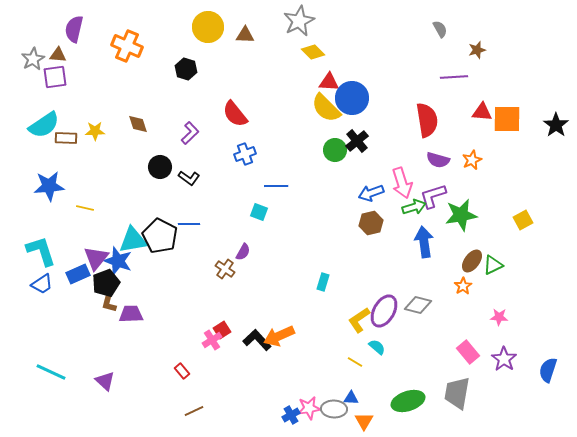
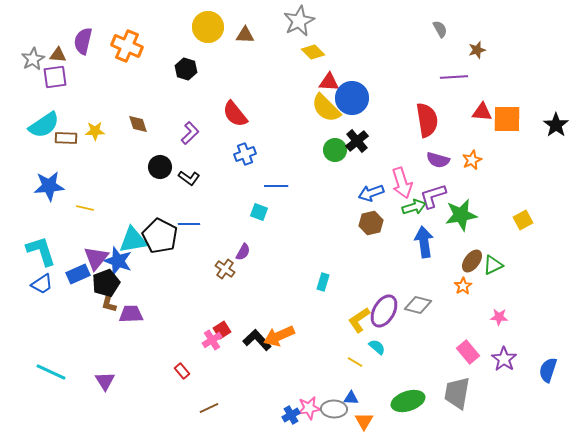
purple semicircle at (74, 29): moved 9 px right, 12 px down
purple triangle at (105, 381): rotated 15 degrees clockwise
brown line at (194, 411): moved 15 px right, 3 px up
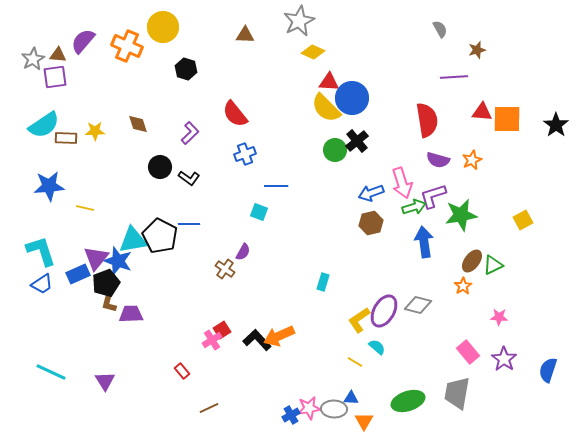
yellow circle at (208, 27): moved 45 px left
purple semicircle at (83, 41): rotated 28 degrees clockwise
yellow diamond at (313, 52): rotated 20 degrees counterclockwise
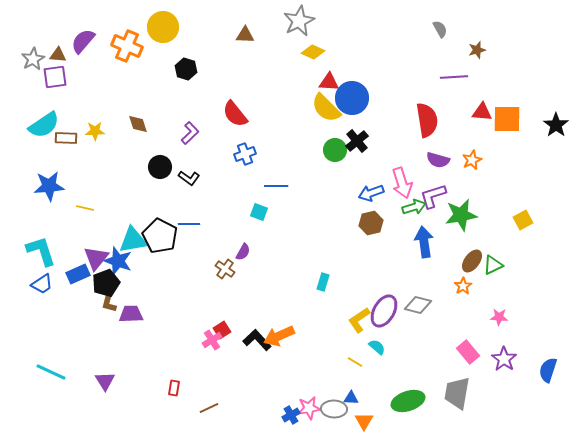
red rectangle at (182, 371): moved 8 px left, 17 px down; rotated 49 degrees clockwise
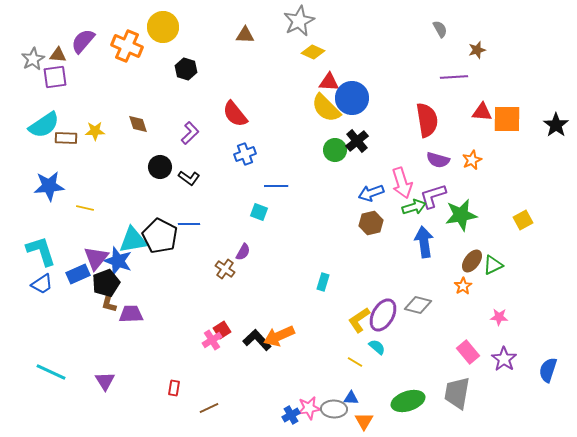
purple ellipse at (384, 311): moved 1 px left, 4 px down
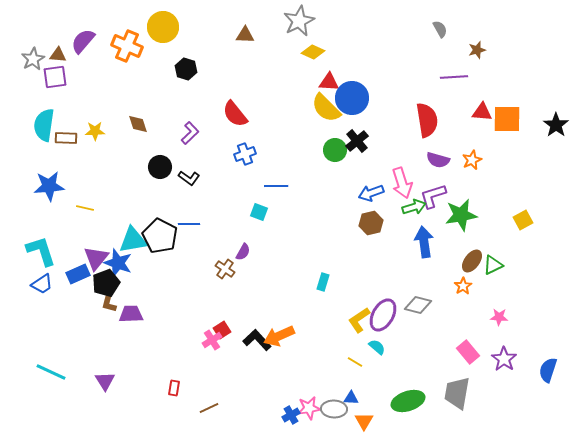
cyan semicircle at (44, 125): rotated 132 degrees clockwise
blue star at (118, 261): moved 2 px down
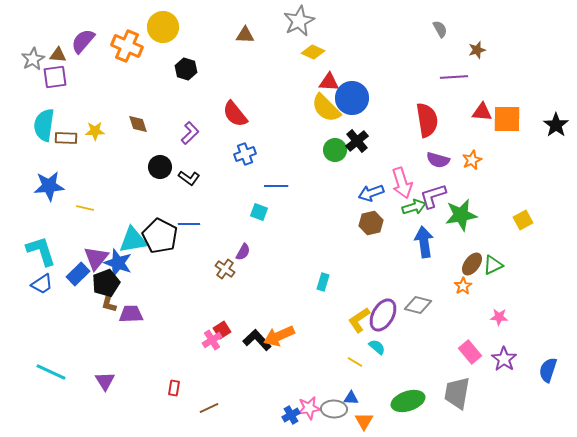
brown ellipse at (472, 261): moved 3 px down
blue rectangle at (78, 274): rotated 20 degrees counterclockwise
pink rectangle at (468, 352): moved 2 px right
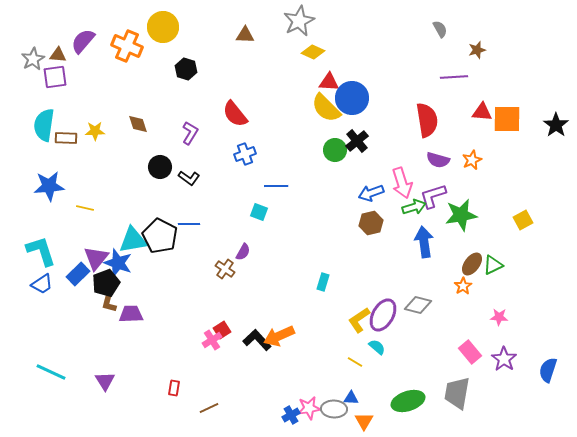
purple L-shape at (190, 133): rotated 15 degrees counterclockwise
